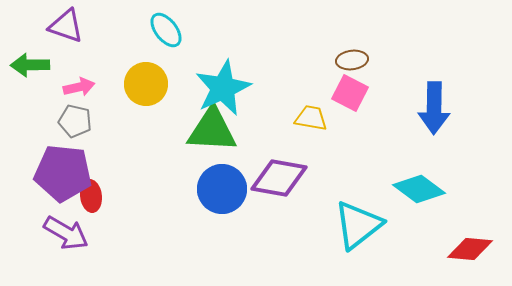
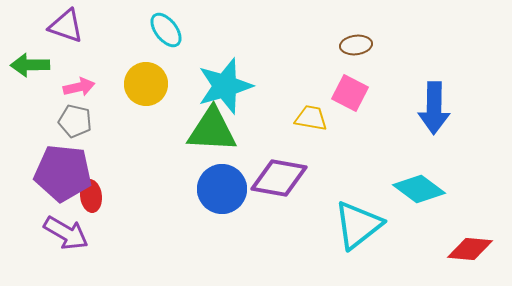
brown ellipse: moved 4 px right, 15 px up
cyan star: moved 2 px right, 2 px up; rotated 8 degrees clockwise
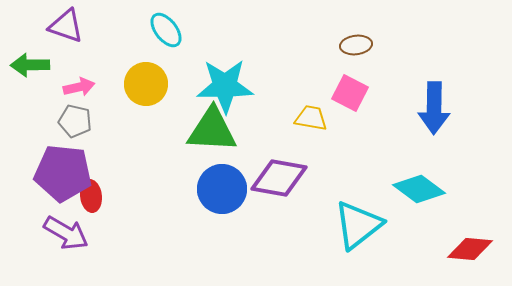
cyan star: rotated 16 degrees clockwise
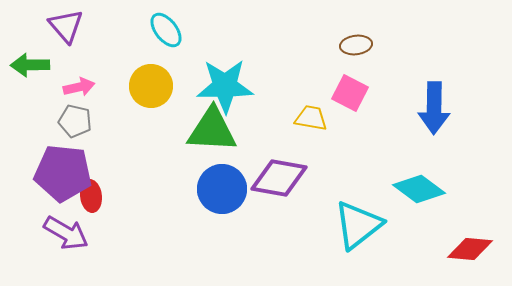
purple triangle: rotated 30 degrees clockwise
yellow circle: moved 5 px right, 2 px down
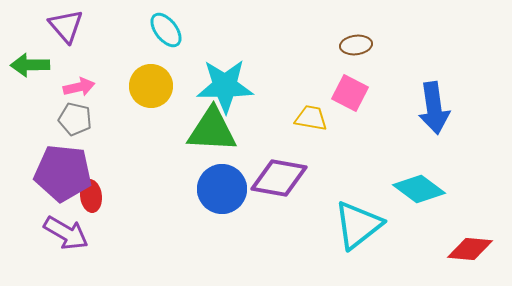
blue arrow: rotated 9 degrees counterclockwise
gray pentagon: moved 2 px up
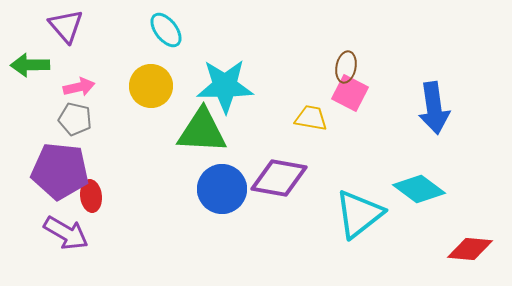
brown ellipse: moved 10 px left, 22 px down; rotated 72 degrees counterclockwise
green triangle: moved 10 px left, 1 px down
purple pentagon: moved 3 px left, 2 px up
cyan triangle: moved 1 px right, 11 px up
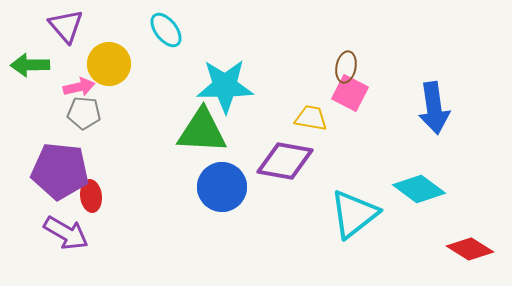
yellow circle: moved 42 px left, 22 px up
gray pentagon: moved 9 px right, 6 px up; rotated 8 degrees counterclockwise
purple diamond: moved 6 px right, 17 px up
blue circle: moved 2 px up
cyan triangle: moved 5 px left
red diamond: rotated 27 degrees clockwise
